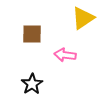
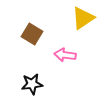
brown square: rotated 30 degrees clockwise
black star: rotated 25 degrees clockwise
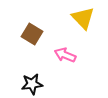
yellow triangle: rotated 40 degrees counterclockwise
pink arrow: rotated 15 degrees clockwise
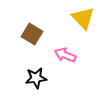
black star: moved 4 px right, 6 px up
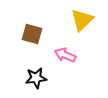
yellow triangle: moved 1 px left, 2 px down; rotated 30 degrees clockwise
brown square: rotated 15 degrees counterclockwise
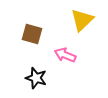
black star: rotated 25 degrees clockwise
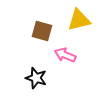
yellow triangle: moved 3 px left; rotated 30 degrees clockwise
brown square: moved 10 px right, 3 px up
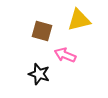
black star: moved 3 px right, 4 px up
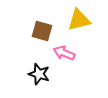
pink arrow: moved 1 px left, 2 px up
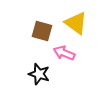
yellow triangle: moved 3 px left, 3 px down; rotated 50 degrees clockwise
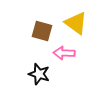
pink arrow: rotated 20 degrees counterclockwise
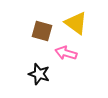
pink arrow: moved 2 px right; rotated 15 degrees clockwise
